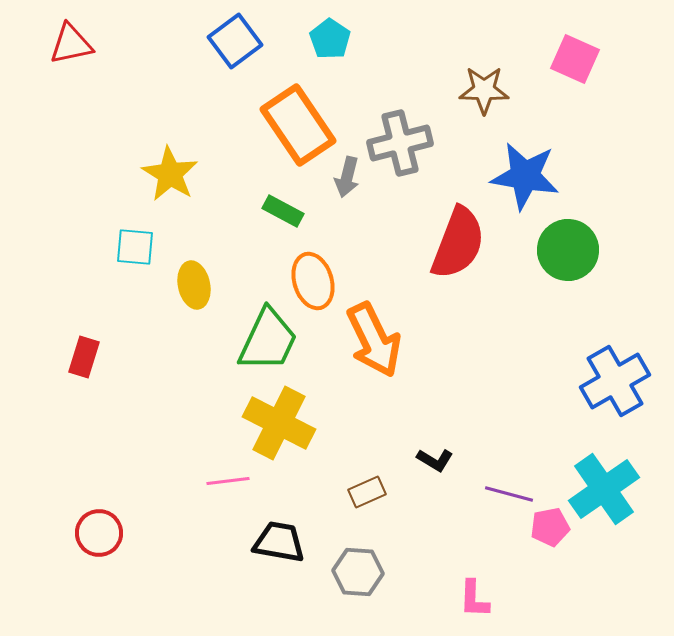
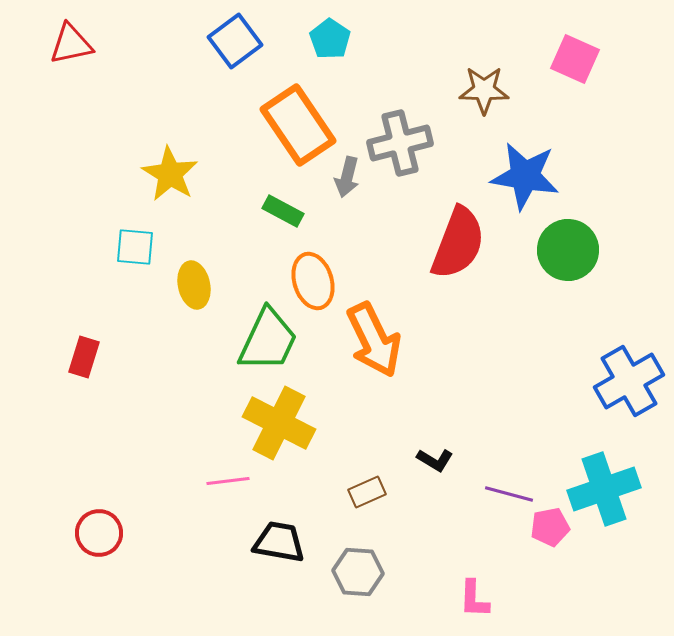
blue cross: moved 14 px right
cyan cross: rotated 16 degrees clockwise
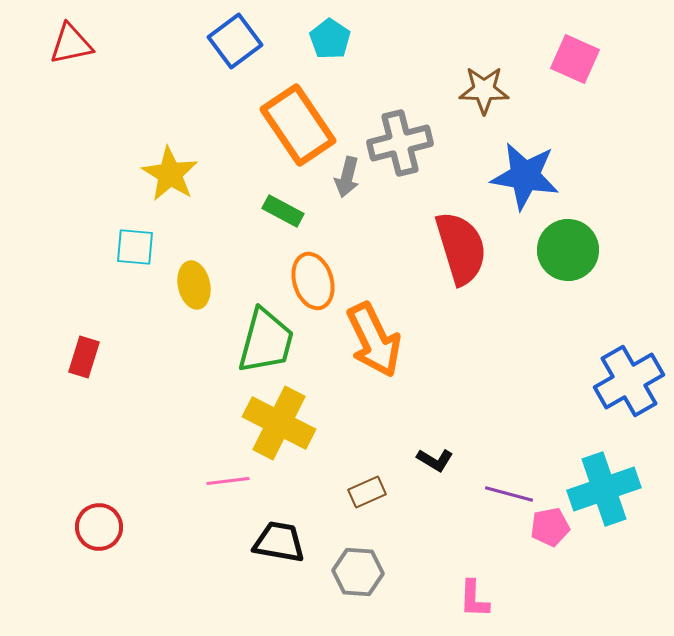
red semicircle: moved 3 px right, 5 px down; rotated 38 degrees counterclockwise
green trapezoid: moved 2 px left, 1 px down; rotated 10 degrees counterclockwise
red circle: moved 6 px up
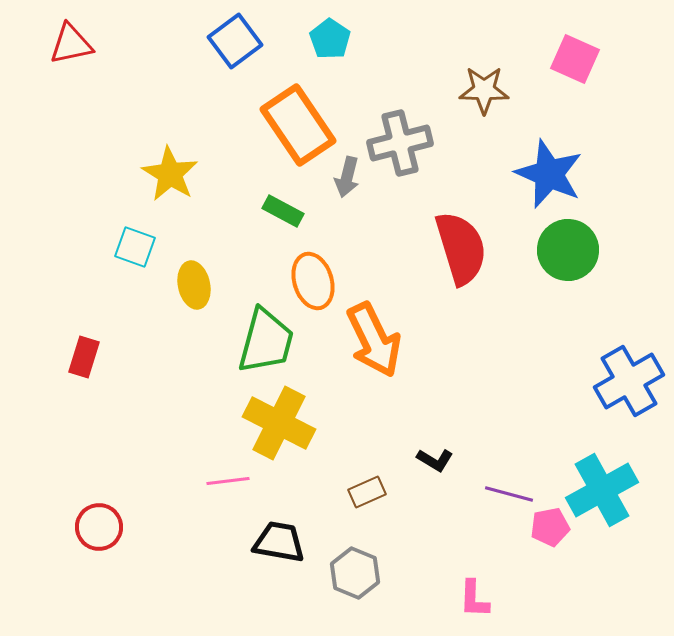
blue star: moved 24 px right, 2 px up; rotated 14 degrees clockwise
cyan square: rotated 15 degrees clockwise
cyan cross: moved 2 px left, 1 px down; rotated 10 degrees counterclockwise
gray hexagon: moved 3 px left, 1 px down; rotated 18 degrees clockwise
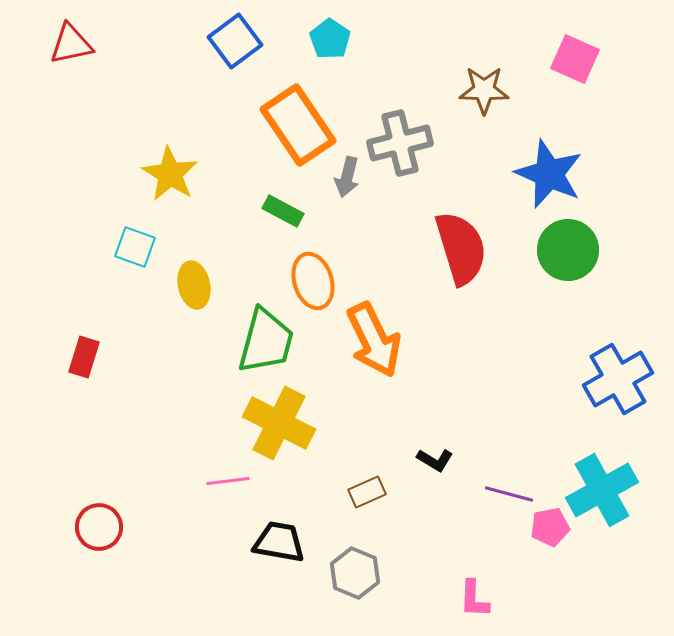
blue cross: moved 11 px left, 2 px up
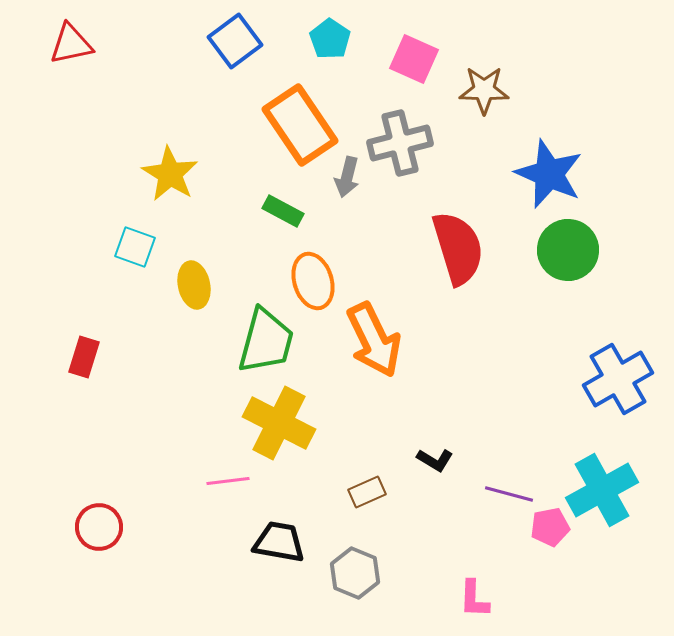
pink square: moved 161 px left
orange rectangle: moved 2 px right
red semicircle: moved 3 px left
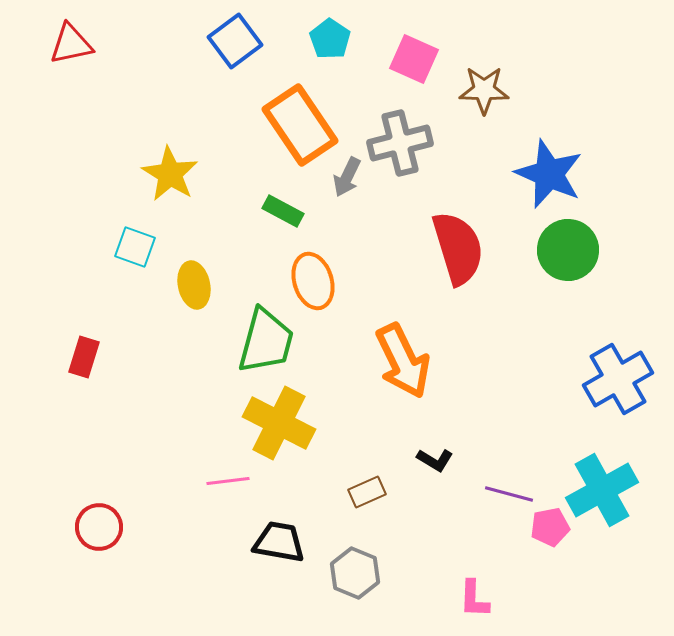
gray arrow: rotated 12 degrees clockwise
orange arrow: moved 29 px right, 21 px down
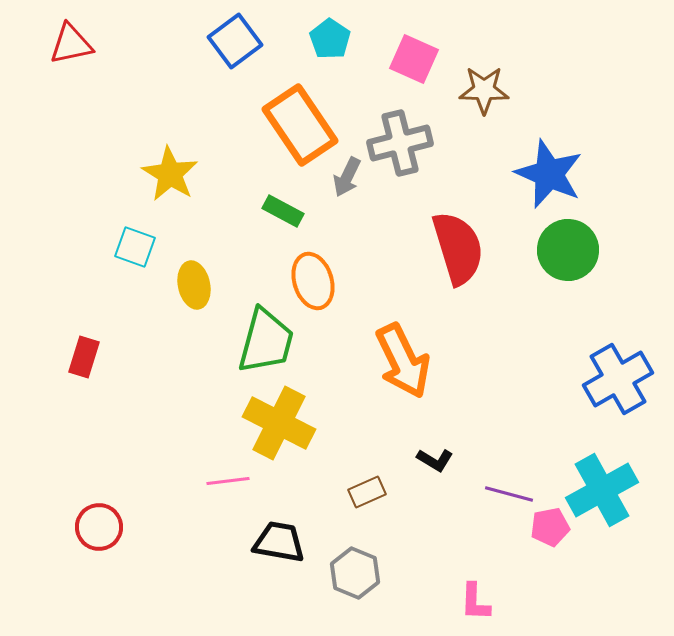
pink L-shape: moved 1 px right, 3 px down
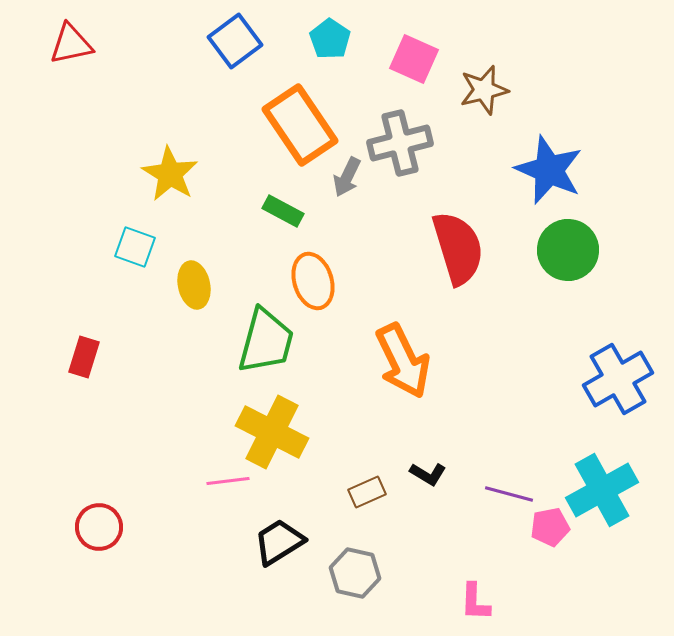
brown star: rotated 15 degrees counterclockwise
blue star: moved 4 px up
yellow cross: moved 7 px left, 9 px down
black L-shape: moved 7 px left, 14 px down
black trapezoid: rotated 42 degrees counterclockwise
gray hexagon: rotated 9 degrees counterclockwise
